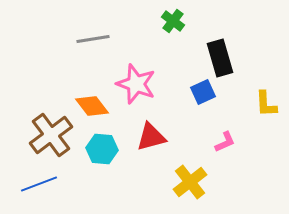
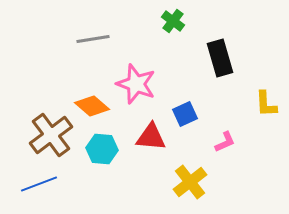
blue square: moved 18 px left, 22 px down
orange diamond: rotated 12 degrees counterclockwise
red triangle: rotated 20 degrees clockwise
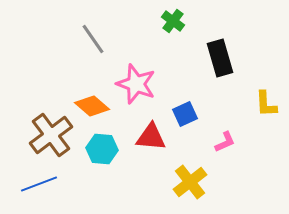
gray line: rotated 64 degrees clockwise
